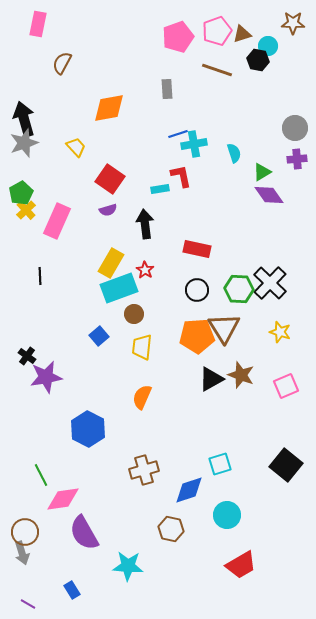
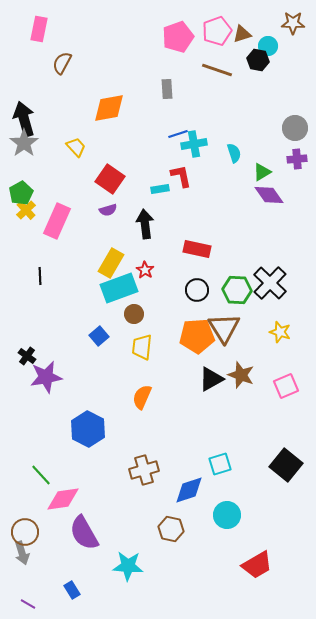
pink rectangle at (38, 24): moved 1 px right, 5 px down
gray star at (24, 143): rotated 16 degrees counterclockwise
green hexagon at (239, 289): moved 2 px left, 1 px down
green line at (41, 475): rotated 15 degrees counterclockwise
red trapezoid at (241, 565): moved 16 px right
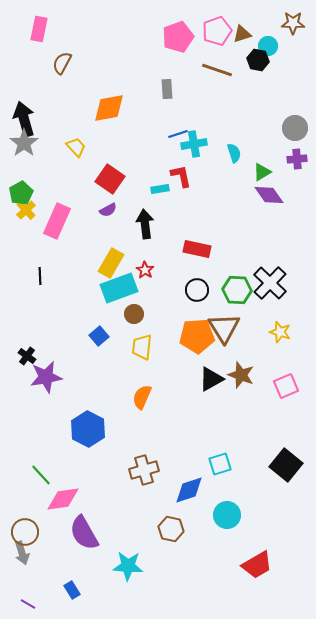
purple semicircle at (108, 210): rotated 12 degrees counterclockwise
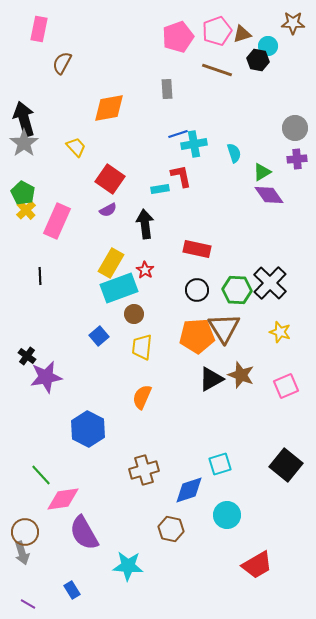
green pentagon at (21, 193): moved 2 px right; rotated 15 degrees counterclockwise
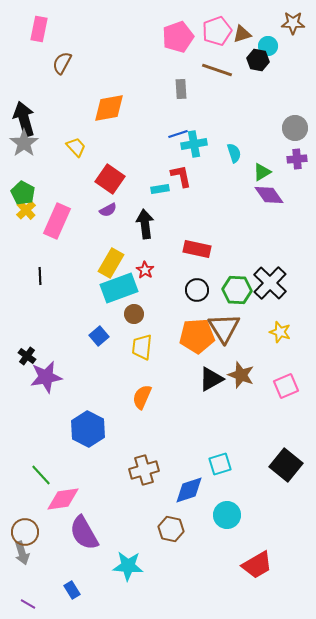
gray rectangle at (167, 89): moved 14 px right
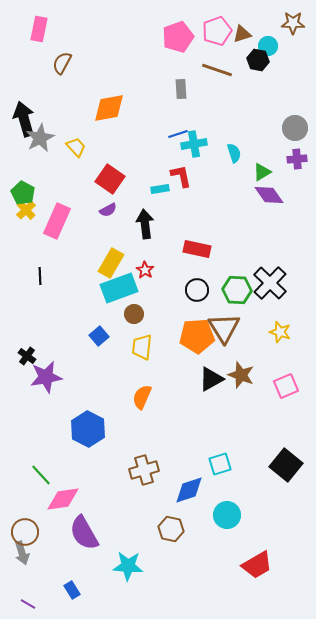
gray star at (24, 143): moved 16 px right, 5 px up; rotated 8 degrees clockwise
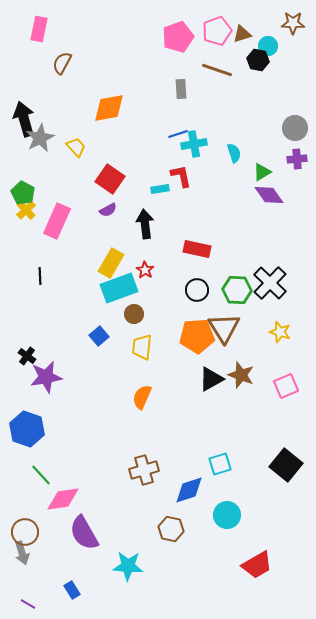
blue hexagon at (88, 429): moved 61 px left; rotated 8 degrees counterclockwise
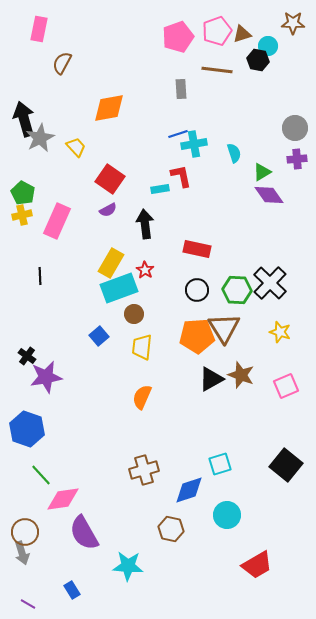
brown line at (217, 70): rotated 12 degrees counterclockwise
yellow cross at (26, 210): moved 4 px left, 5 px down; rotated 30 degrees clockwise
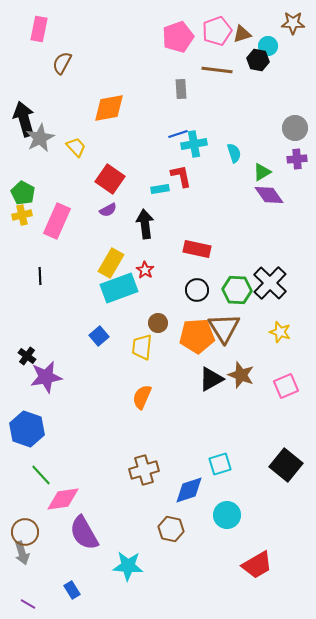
brown circle at (134, 314): moved 24 px right, 9 px down
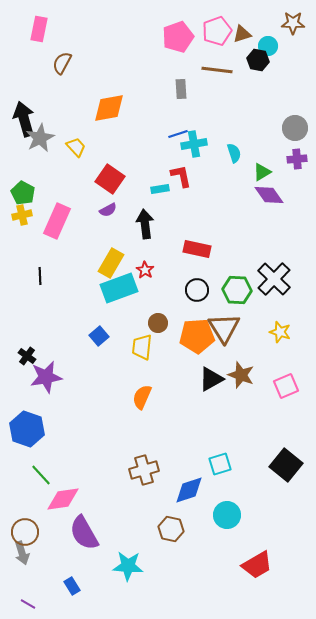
black cross at (270, 283): moved 4 px right, 4 px up
blue rectangle at (72, 590): moved 4 px up
